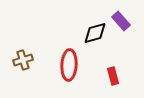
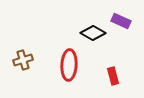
purple rectangle: rotated 24 degrees counterclockwise
black diamond: moved 2 px left; rotated 45 degrees clockwise
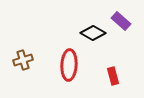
purple rectangle: rotated 18 degrees clockwise
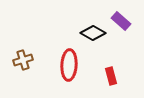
red rectangle: moved 2 px left
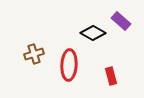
brown cross: moved 11 px right, 6 px up
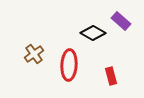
brown cross: rotated 18 degrees counterclockwise
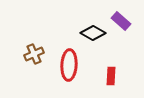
brown cross: rotated 12 degrees clockwise
red rectangle: rotated 18 degrees clockwise
